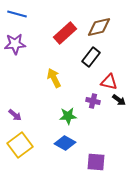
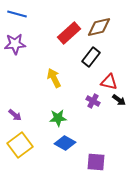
red rectangle: moved 4 px right
purple cross: rotated 16 degrees clockwise
green star: moved 10 px left, 2 px down
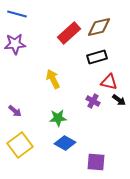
black rectangle: moved 6 px right; rotated 36 degrees clockwise
yellow arrow: moved 1 px left, 1 px down
purple arrow: moved 4 px up
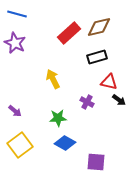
purple star: moved 1 px up; rotated 30 degrees clockwise
purple cross: moved 6 px left, 1 px down
